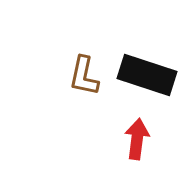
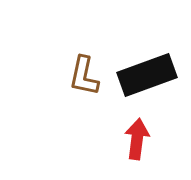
black rectangle: rotated 38 degrees counterclockwise
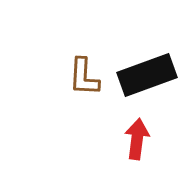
brown L-shape: moved 1 px down; rotated 9 degrees counterclockwise
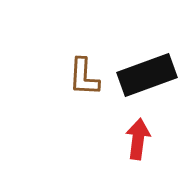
red arrow: moved 1 px right
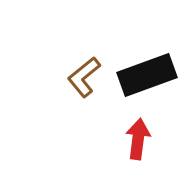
brown L-shape: rotated 48 degrees clockwise
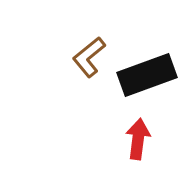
brown L-shape: moved 5 px right, 20 px up
